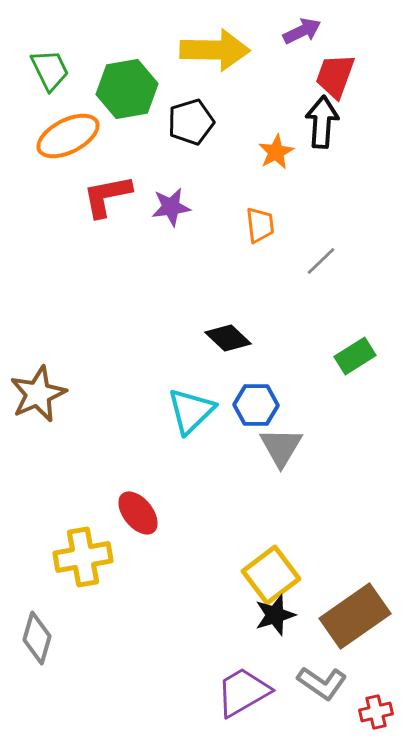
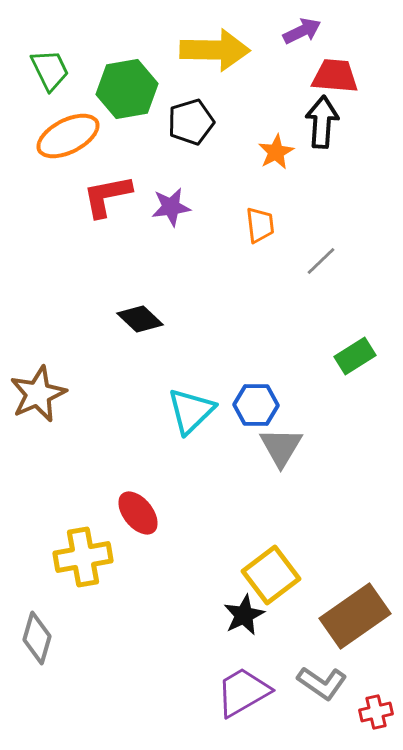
red trapezoid: rotated 75 degrees clockwise
black diamond: moved 88 px left, 19 px up
black star: moved 31 px left; rotated 9 degrees counterclockwise
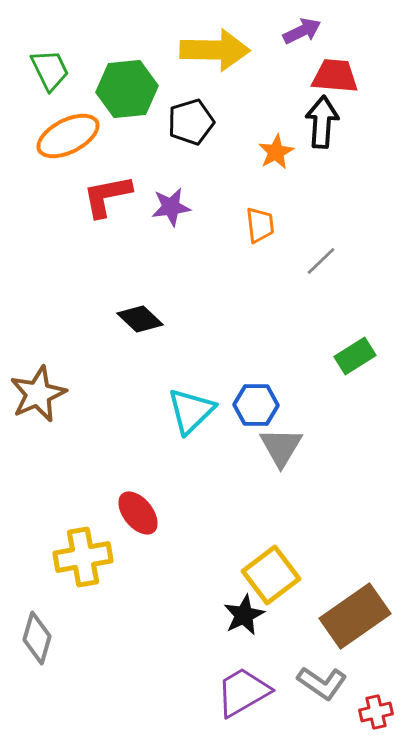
green hexagon: rotated 4 degrees clockwise
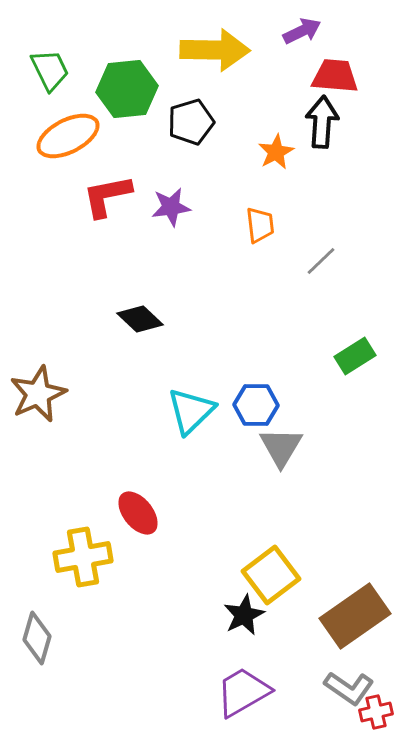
gray L-shape: moved 27 px right, 5 px down
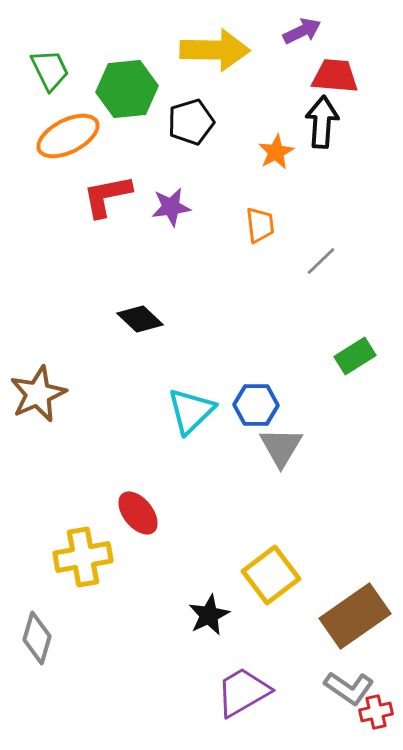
black star: moved 35 px left
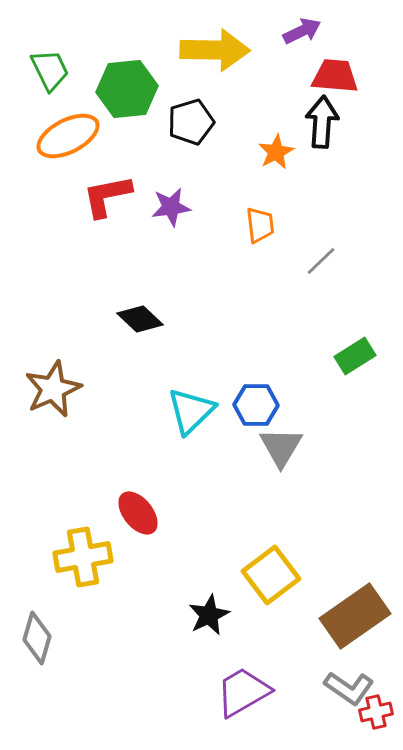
brown star: moved 15 px right, 5 px up
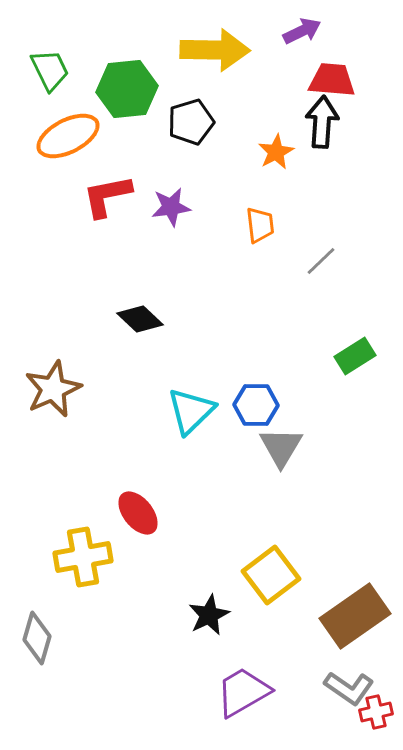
red trapezoid: moved 3 px left, 4 px down
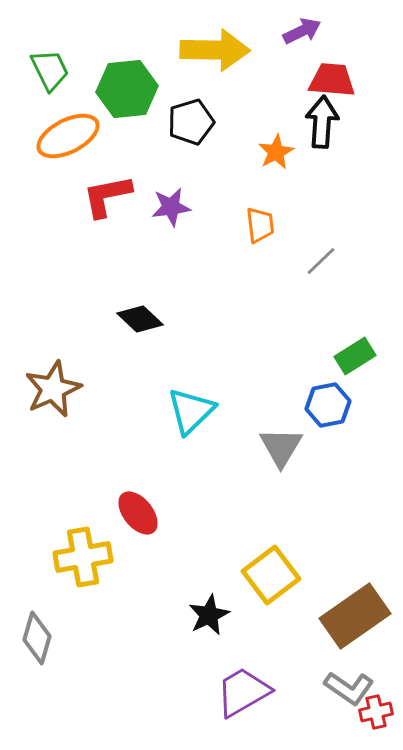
blue hexagon: moved 72 px right; rotated 12 degrees counterclockwise
